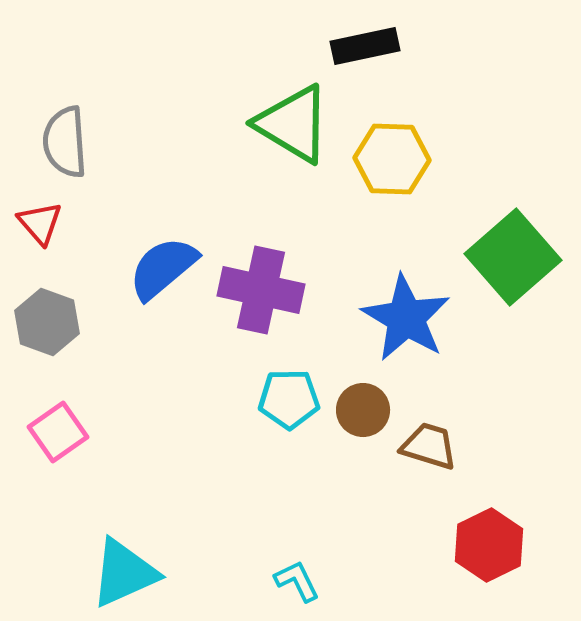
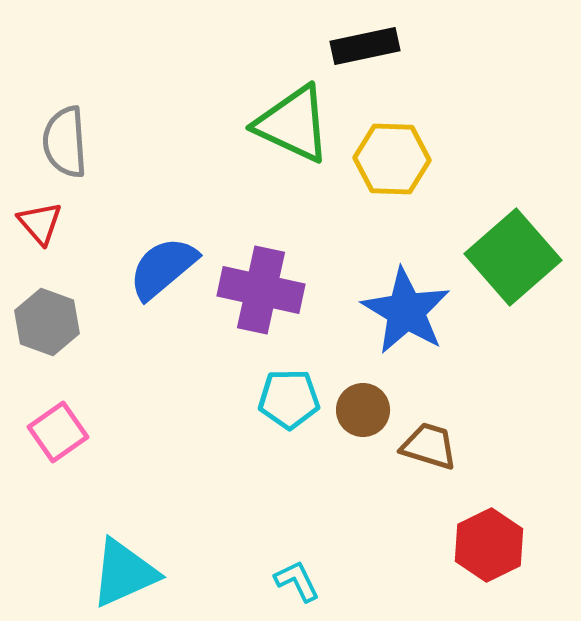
green triangle: rotated 6 degrees counterclockwise
blue star: moved 7 px up
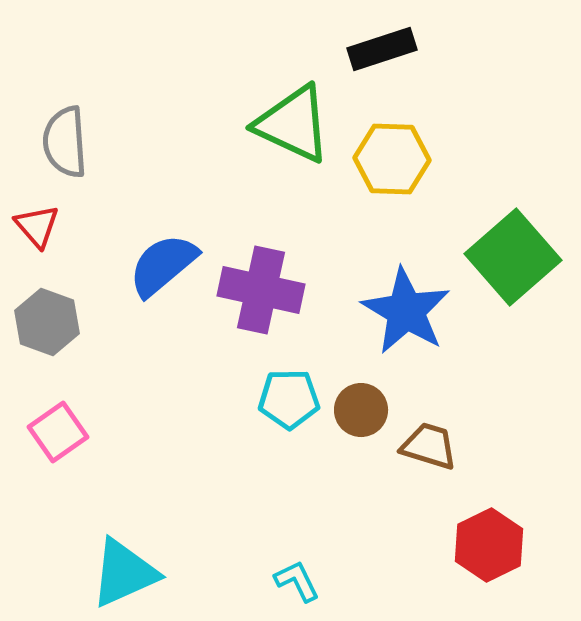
black rectangle: moved 17 px right, 3 px down; rotated 6 degrees counterclockwise
red triangle: moved 3 px left, 3 px down
blue semicircle: moved 3 px up
brown circle: moved 2 px left
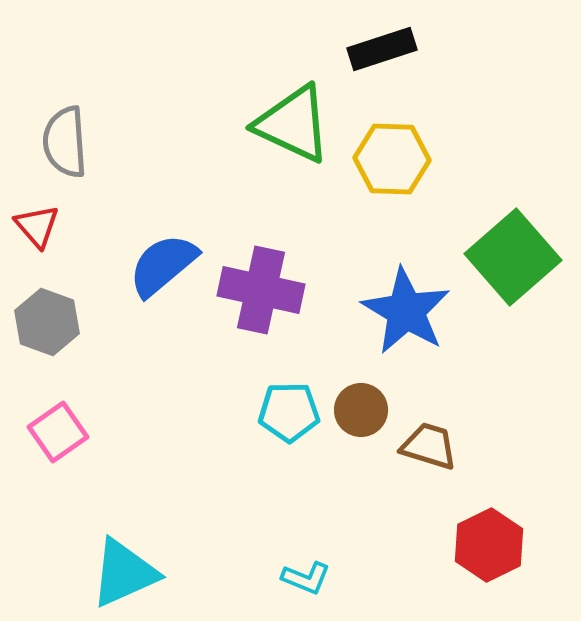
cyan pentagon: moved 13 px down
cyan L-shape: moved 9 px right, 3 px up; rotated 138 degrees clockwise
